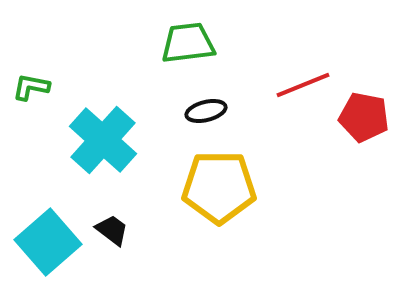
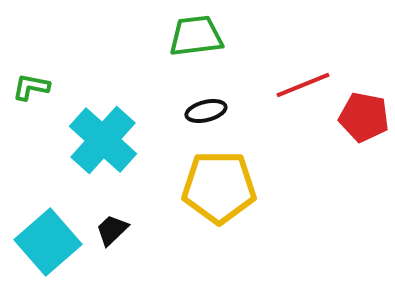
green trapezoid: moved 8 px right, 7 px up
black trapezoid: rotated 81 degrees counterclockwise
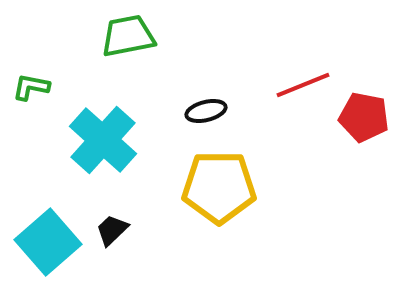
green trapezoid: moved 68 px left; rotated 4 degrees counterclockwise
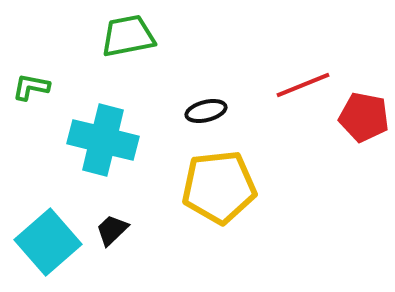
cyan cross: rotated 28 degrees counterclockwise
yellow pentagon: rotated 6 degrees counterclockwise
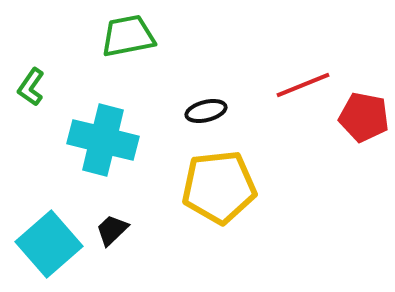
green L-shape: rotated 66 degrees counterclockwise
cyan square: moved 1 px right, 2 px down
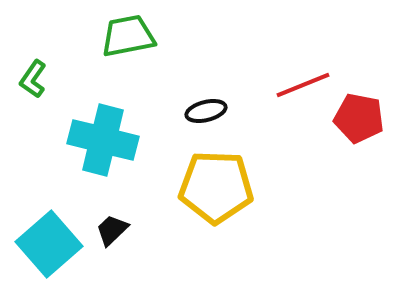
green L-shape: moved 2 px right, 8 px up
red pentagon: moved 5 px left, 1 px down
yellow pentagon: moved 3 px left; rotated 8 degrees clockwise
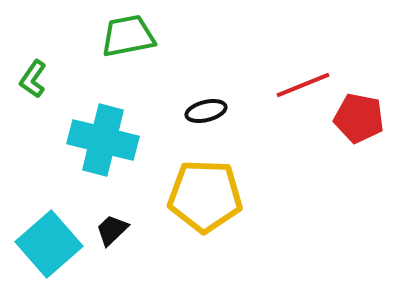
yellow pentagon: moved 11 px left, 9 px down
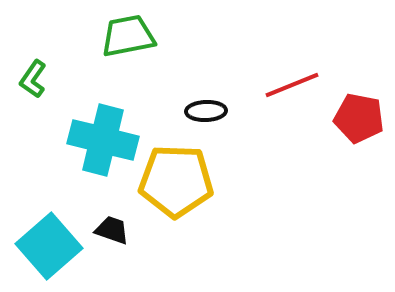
red line: moved 11 px left
black ellipse: rotated 12 degrees clockwise
yellow pentagon: moved 29 px left, 15 px up
black trapezoid: rotated 63 degrees clockwise
cyan square: moved 2 px down
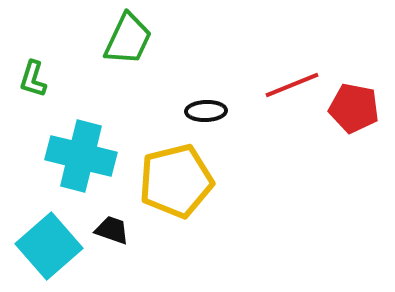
green trapezoid: moved 3 px down; rotated 126 degrees clockwise
green L-shape: rotated 18 degrees counterclockwise
red pentagon: moved 5 px left, 10 px up
cyan cross: moved 22 px left, 16 px down
yellow pentagon: rotated 16 degrees counterclockwise
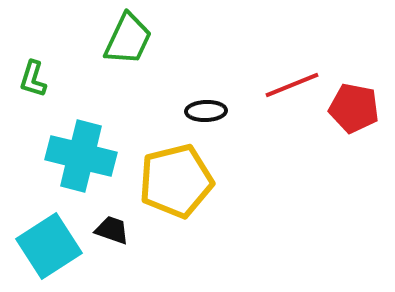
cyan square: rotated 8 degrees clockwise
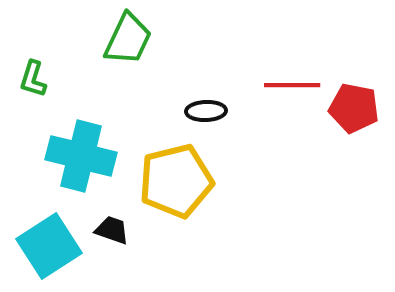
red line: rotated 22 degrees clockwise
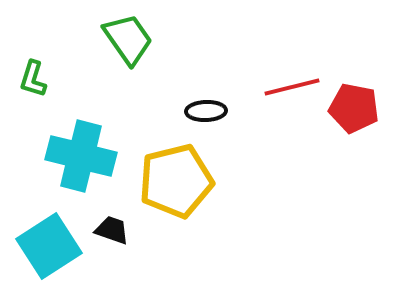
green trapezoid: rotated 60 degrees counterclockwise
red line: moved 2 px down; rotated 14 degrees counterclockwise
